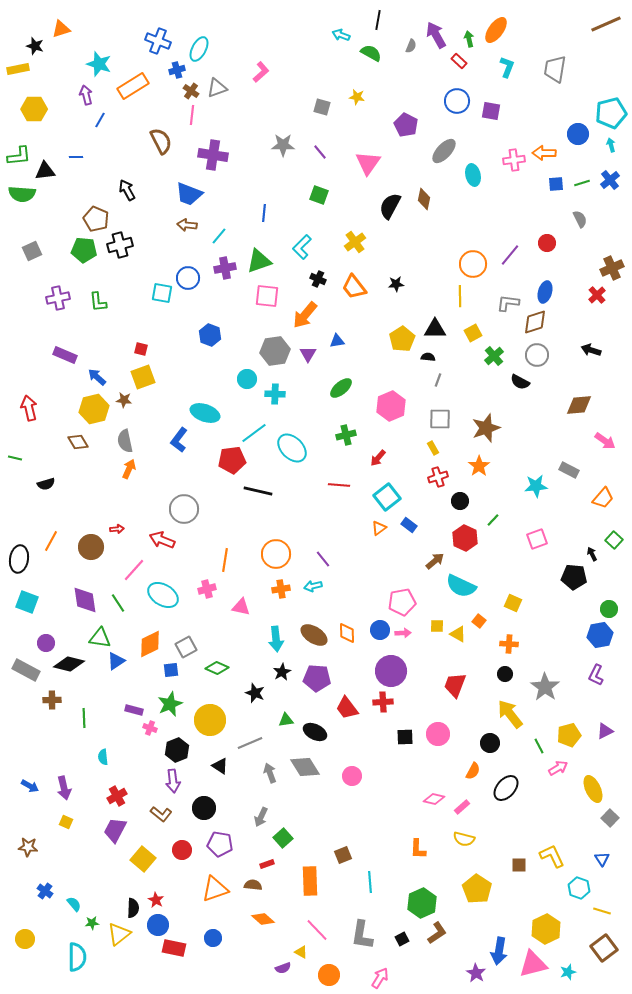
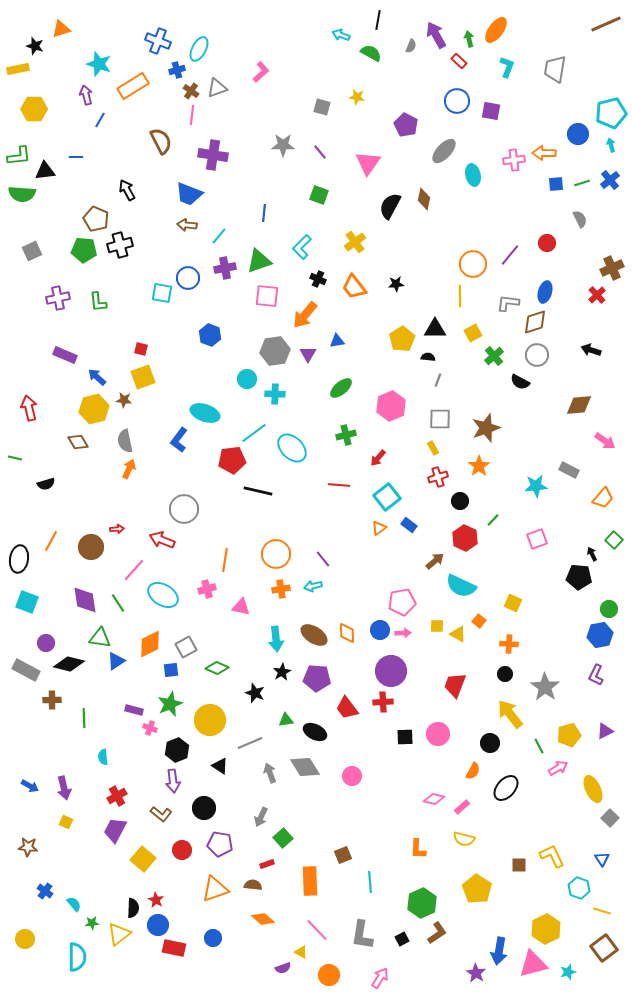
black pentagon at (574, 577): moved 5 px right
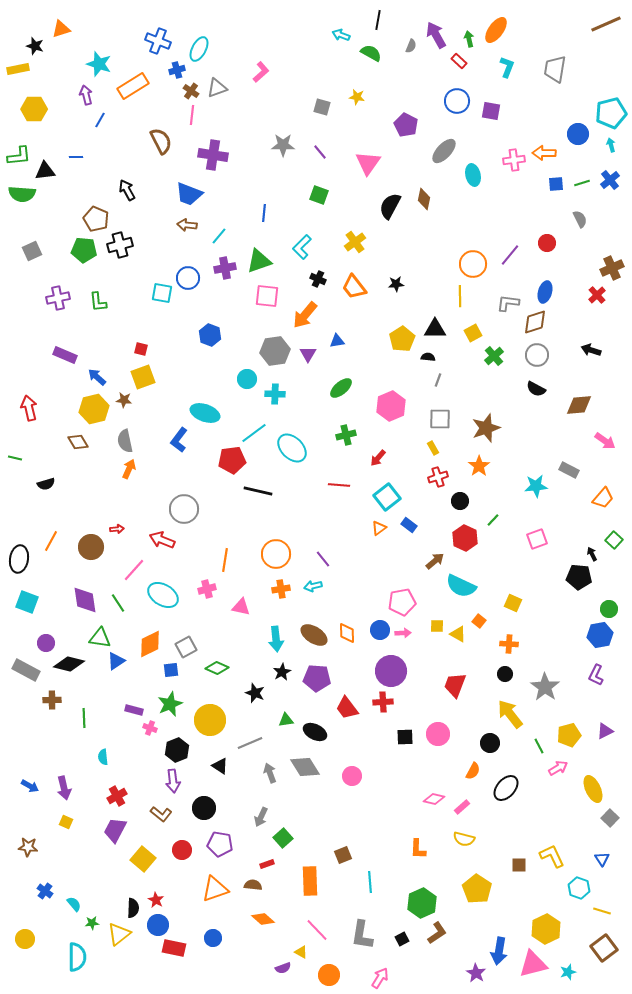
black semicircle at (520, 382): moved 16 px right, 7 px down
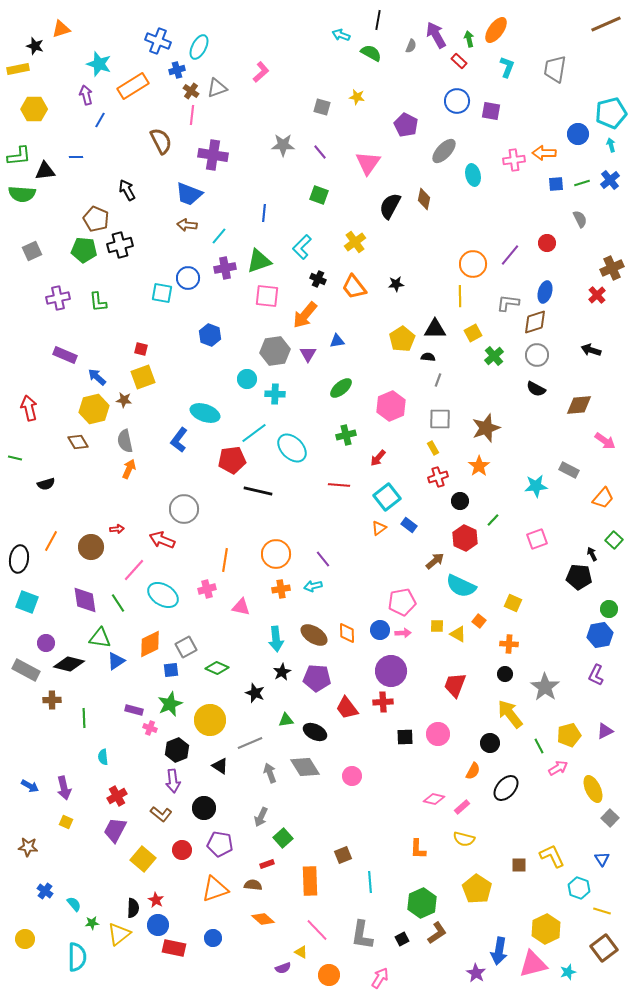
cyan ellipse at (199, 49): moved 2 px up
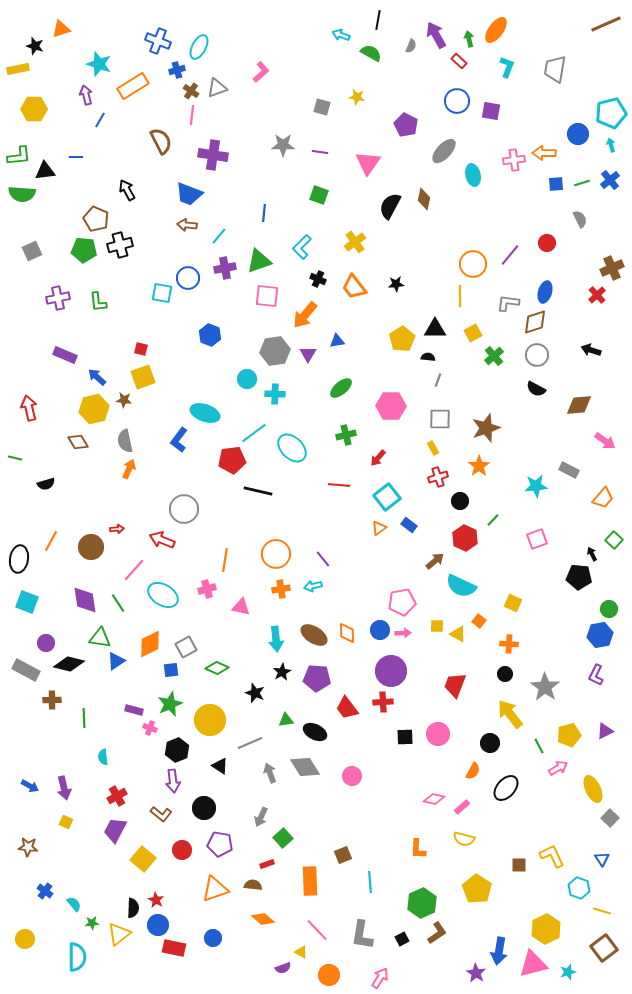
purple line at (320, 152): rotated 42 degrees counterclockwise
pink hexagon at (391, 406): rotated 24 degrees clockwise
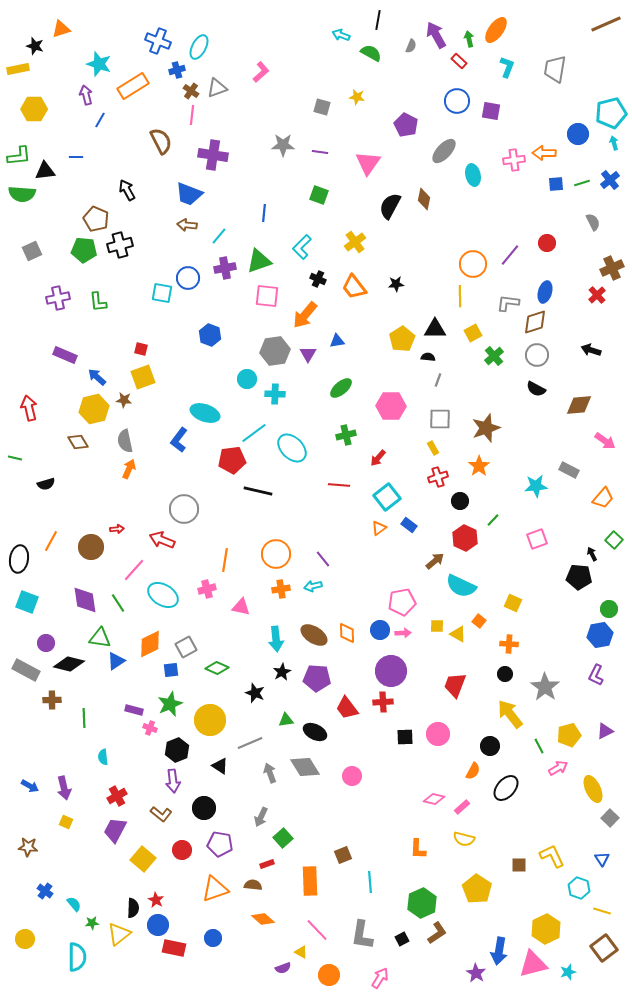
cyan arrow at (611, 145): moved 3 px right, 2 px up
gray semicircle at (580, 219): moved 13 px right, 3 px down
black circle at (490, 743): moved 3 px down
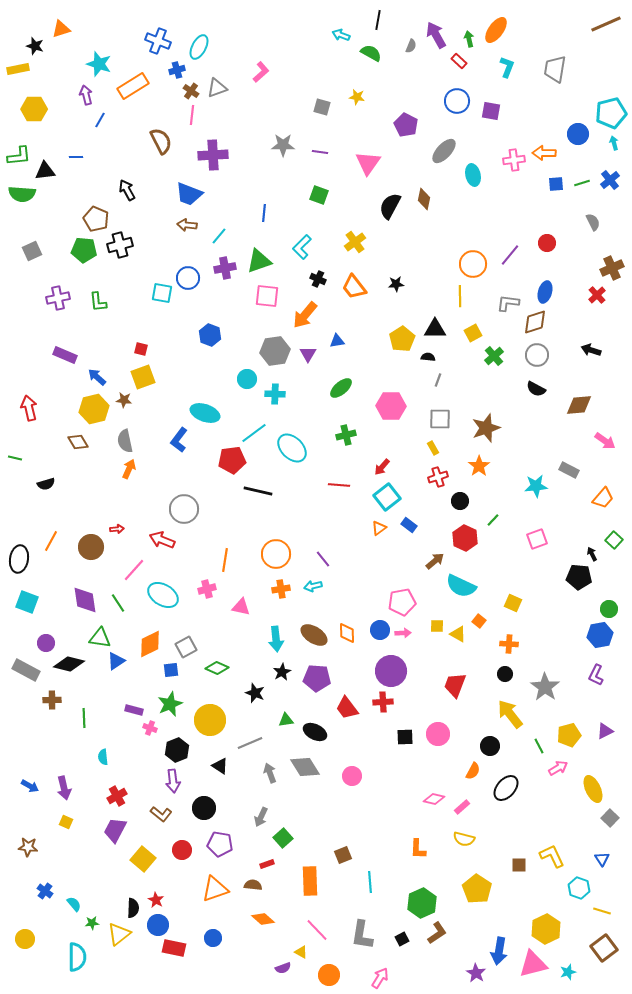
purple cross at (213, 155): rotated 12 degrees counterclockwise
red arrow at (378, 458): moved 4 px right, 9 px down
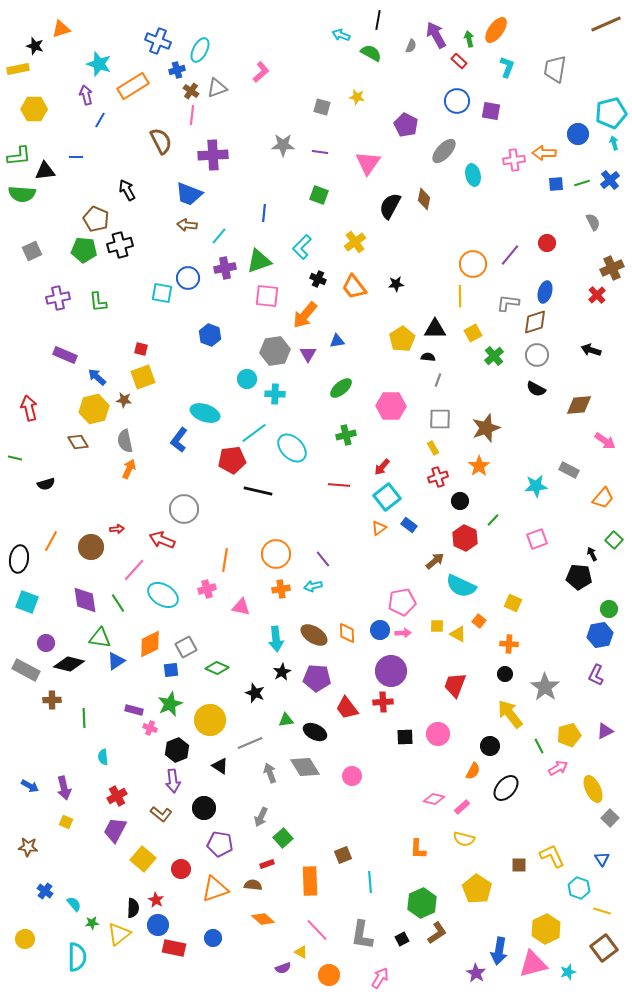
cyan ellipse at (199, 47): moved 1 px right, 3 px down
red circle at (182, 850): moved 1 px left, 19 px down
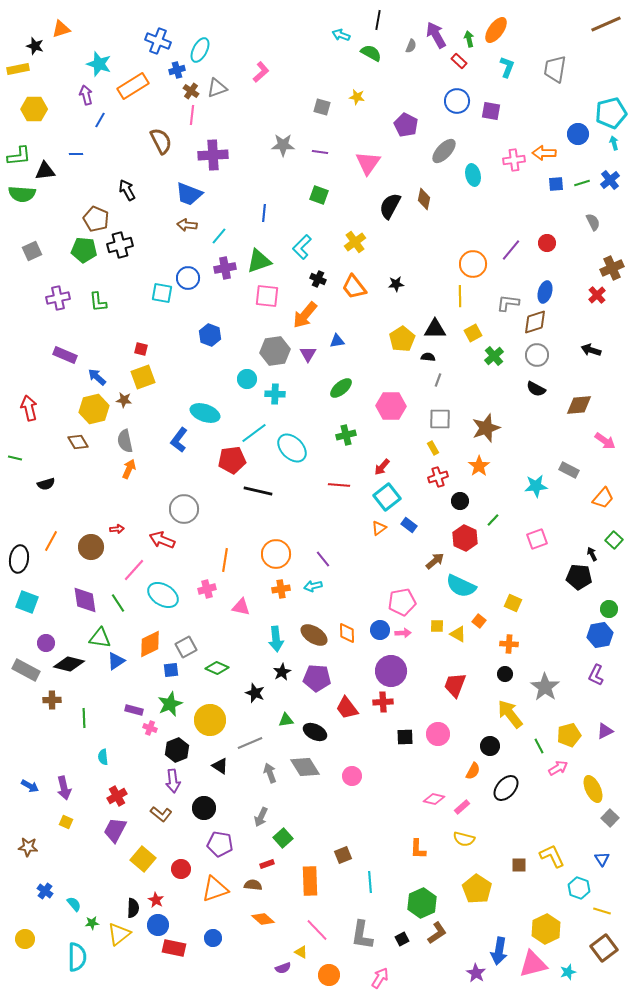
blue line at (76, 157): moved 3 px up
purple line at (510, 255): moved 1 px right, 5 px up
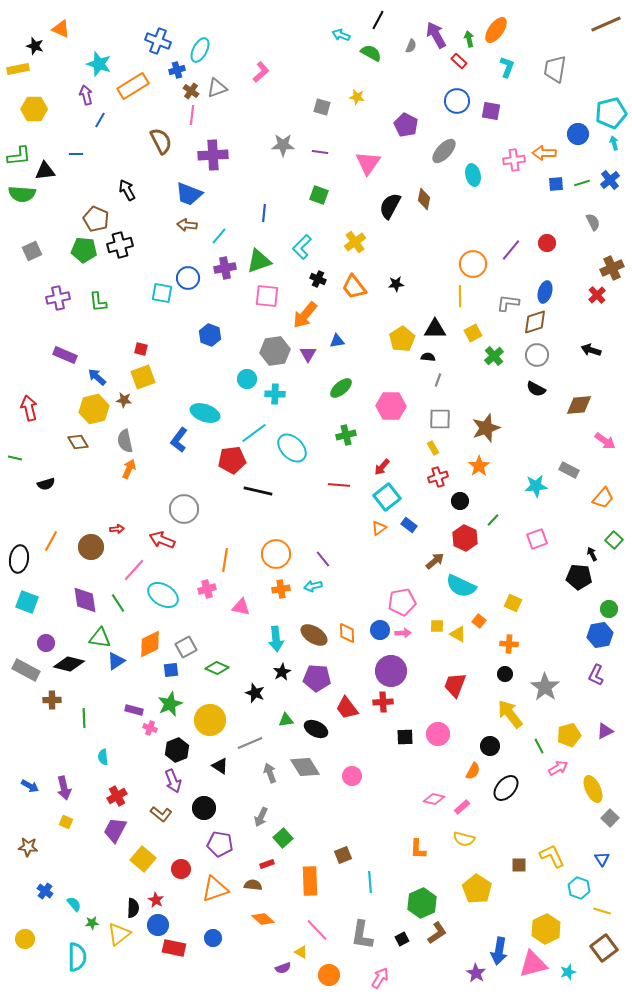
black line at (378, 20): rotated 18 degrees clockwise
orange triangle at (61, 29): rotated 42 degrees clockwise
black ellipse at (315, 732): moved 1 px right, 3 px up
purple arrow at (173, 781): rotated 15 degrees counterclockwise
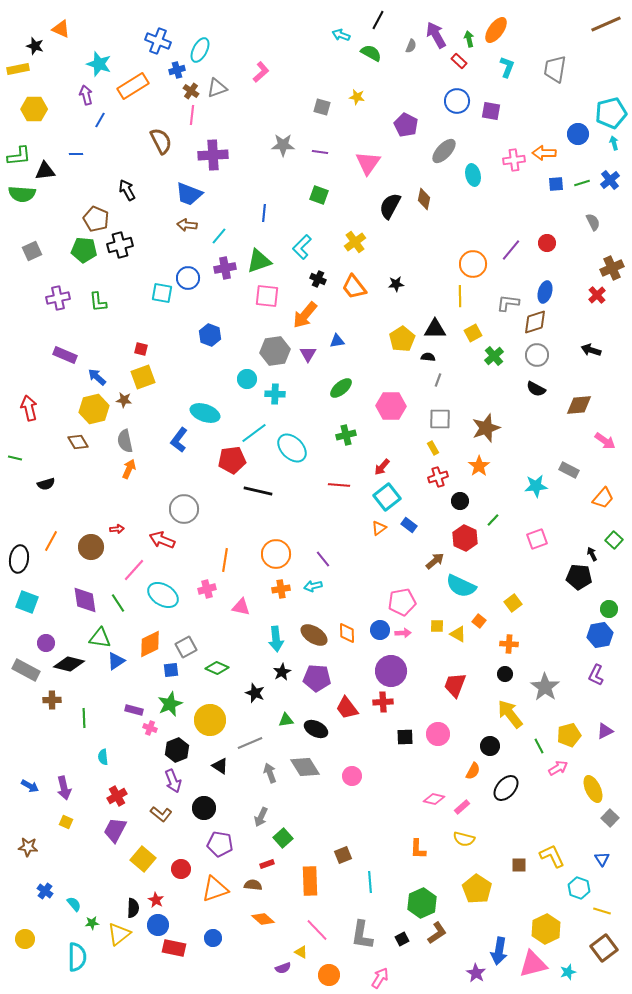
yellow square at (513, 603): rotated 30 degrees clockwise
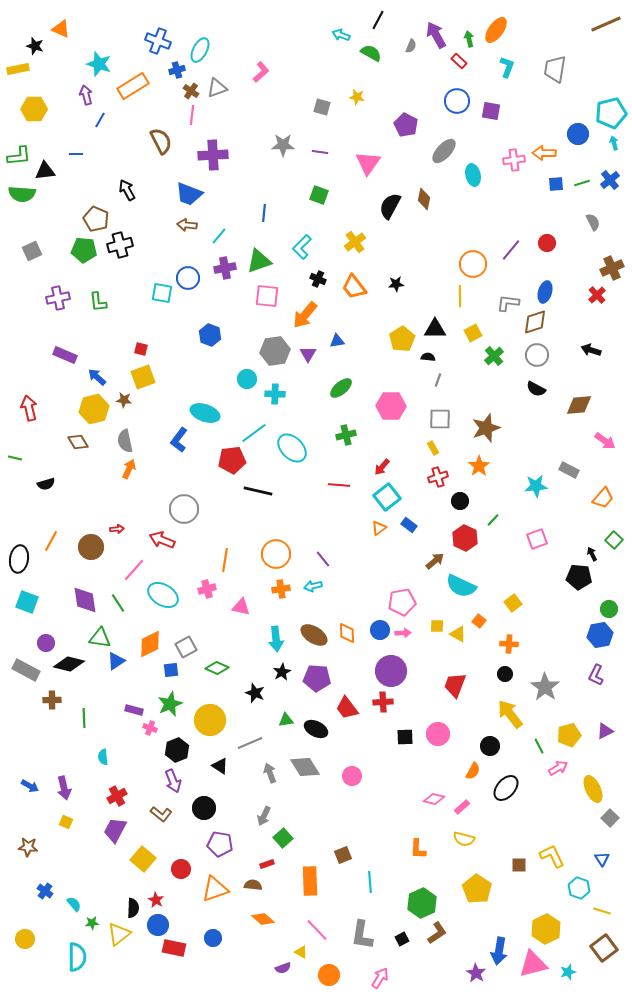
gray arrow at (261, 817): moved 3 px right, 1 px up
